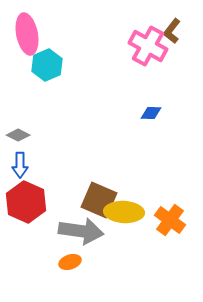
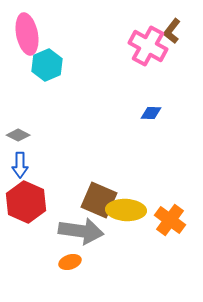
yellow ellipse: moved 2 px right, 2 px up
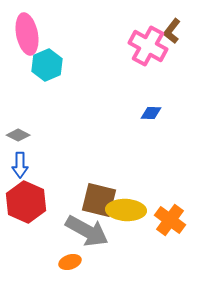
brown square: rotated 9 degrees counterclockwise
gray arrow: moved 6 px right; rotated 21 degrees clockwise
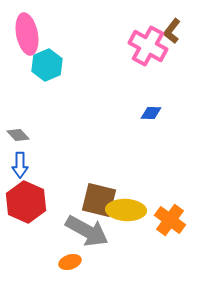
gray diamond: rotated 20 degrees clockwise
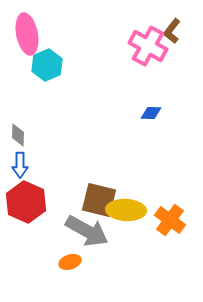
gray diamond: rotated 45 degrees clockwise
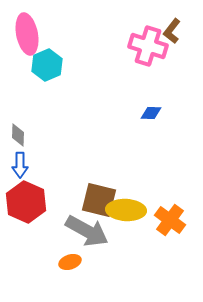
pink cross: rotated 12 degrees counterclockwise
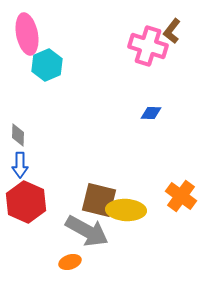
orange cross: moved 11 px right, 24 px up
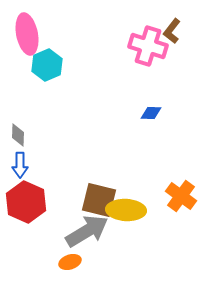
gray arrow: rotated 60 degrees counterclockwise
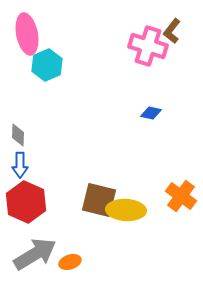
blue diamond: rotated 10 degrees clockwise
gray arrow: moved 52 px left, 23 px down
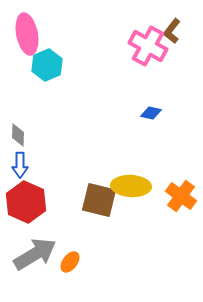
pink cross: rotated 12 degrees clockwise
yellow ellipse: moved 5 px right, 24 px up
orange ellipse: rotated 35 degrees counterclockwise
